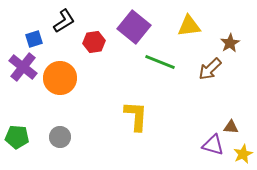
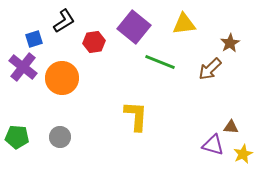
yellow triangle: moved 5 px left, 2 px up
orange circle: moved 2 px right
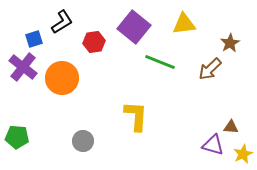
black L-shape: moved 2 px left, 1 px down
gray circle: moved 23 px right, 4 px down
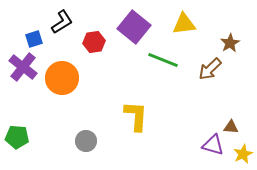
green line: moved 3 px right, 2 px up
gray circle: moved 3 px right
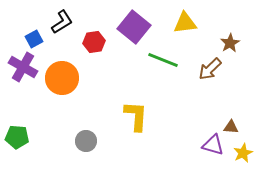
yellow triangle: moved 1 px right, 1 px up
blue square: rotated 12 degrees counterclockwise
purple cross: rotated 8 degrees counterclockwise
yellow star: moved 1 px up
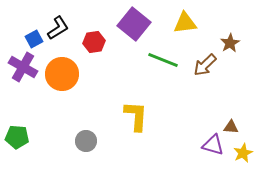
black L-shape: moved 4 px left, 6 px down
purple square: moved 3 px up
brown arrow: moved 5 px left, 4 px up
orange circle: moved 4 px up
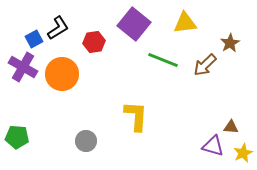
purple triangle: moved 1 px down
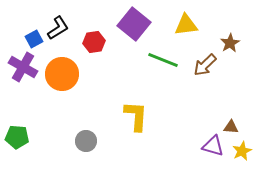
yellow triangle: moved 1 px right, 2 px down
yellow star: moved 1 px left, 2 px up
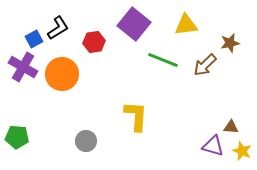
brown star: rotated 18 degrees clockwise
yellow star: rotated 24 degrees counterclockwise
